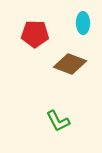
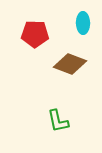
green L-shape: rotated 15 degrees clockwise
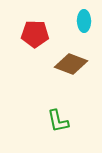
cyan ellipse: moved 1 px right, 2 px up
brown diamond: moved 1 px right
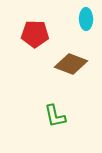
cyan ellipse: moved 2 px right, 2 px up
green L-shape: moved 3 px left, 5 px up
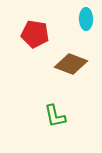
red pentagon: rotated 8 degrees clockwise
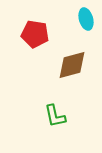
cyan ellipse: rotated 15 degrees counterclockwise
brown diamond: moved 1 px right, 1 px down; rotated 36 degrees counterclockwise
